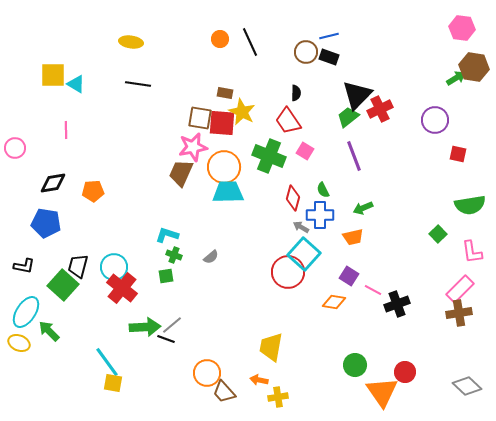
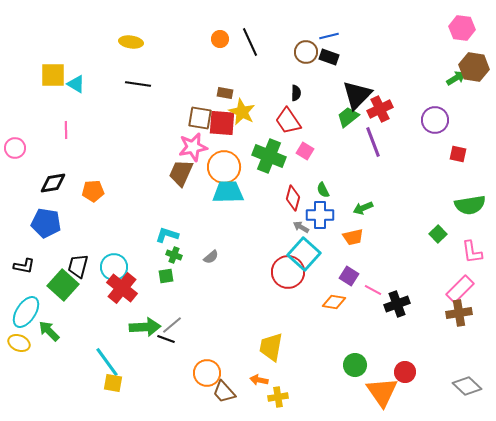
purple line at (354, 156): moved 19 px right, 14 px up
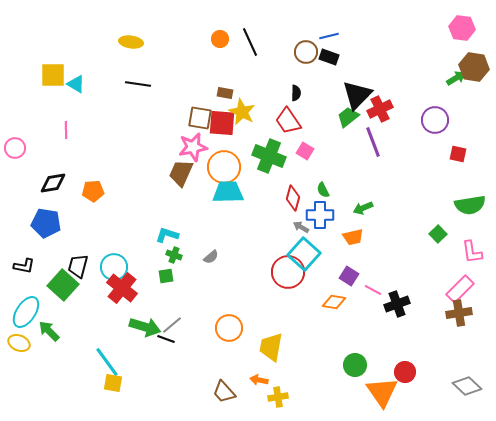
green arrow at (145, 327): rotated 20 degrees clockwise
orange circle at (207, 373): moved 22 px right, 45 px up
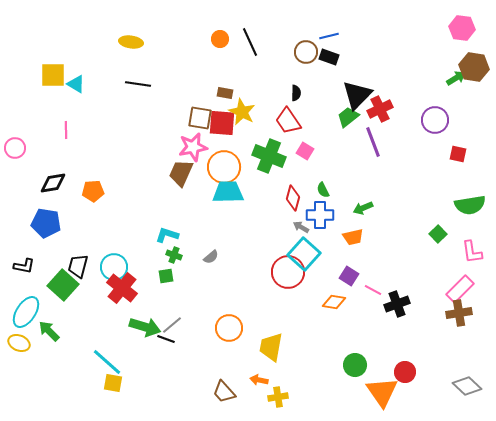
cyan line at (107, 362): rotated 12 degrees counterclockwise
